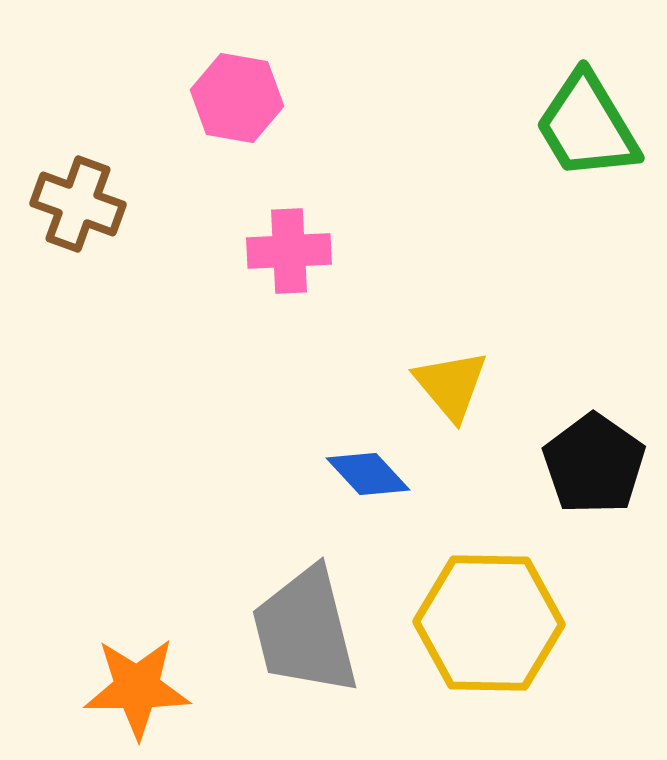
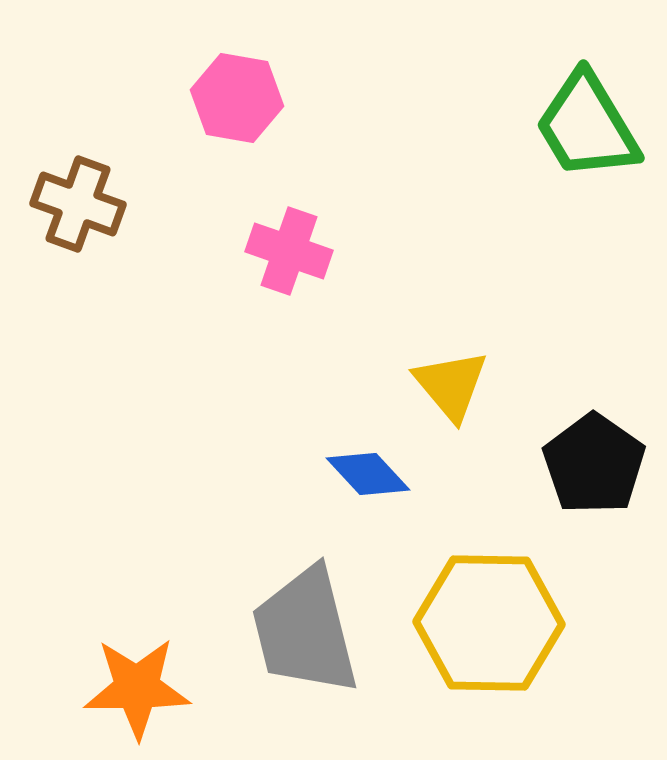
pink cross: rotated 22 degrees clockwise
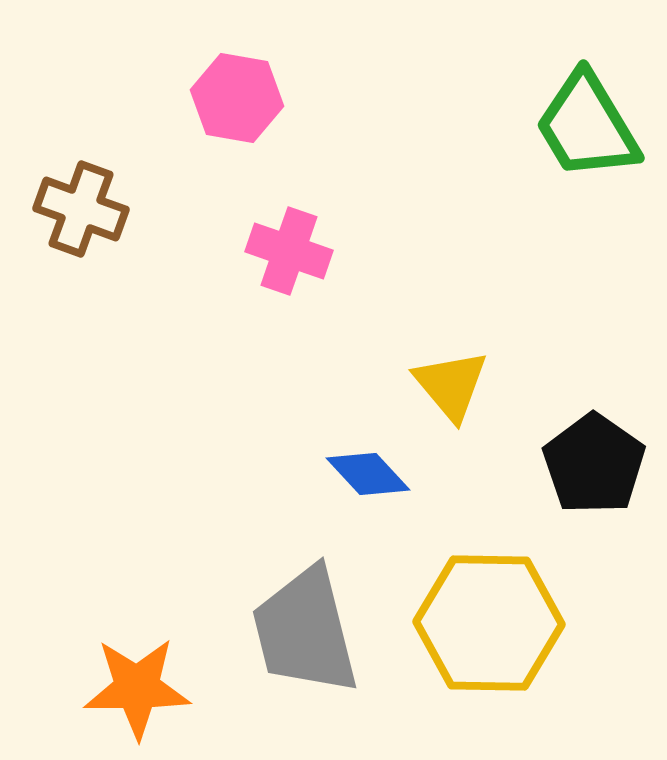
brown cross: moved 3 px right, 5 px down
